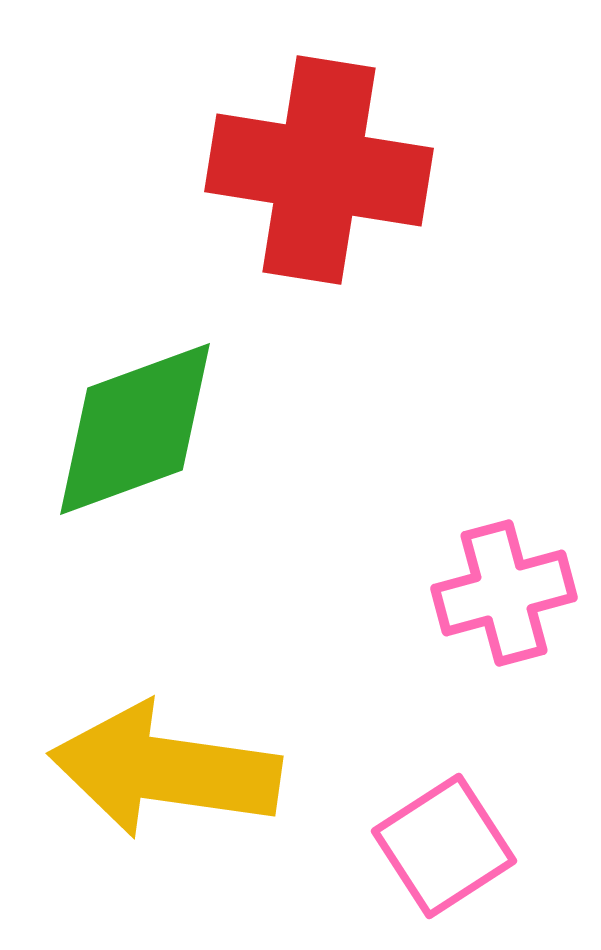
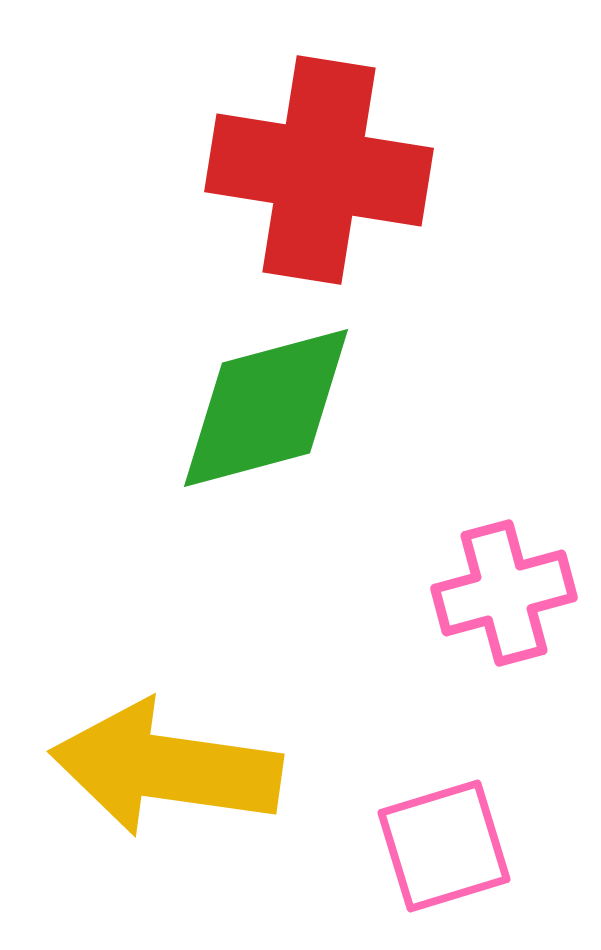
green diamond: moved 131 px right, 21 px up; rotated 5 degrees clockwise
yellow arrow: moved 1 px right, 2 px up
pink square: rotated 16 degrees clockwise
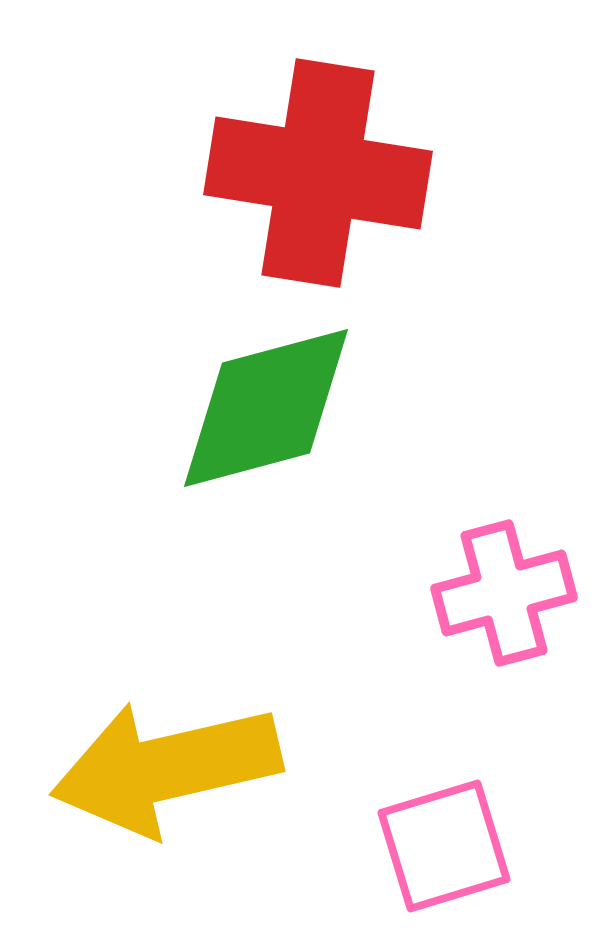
red cross: moved 1 px left, 3 px down
yellow arrow: rotated 21 degrees counterclockwise
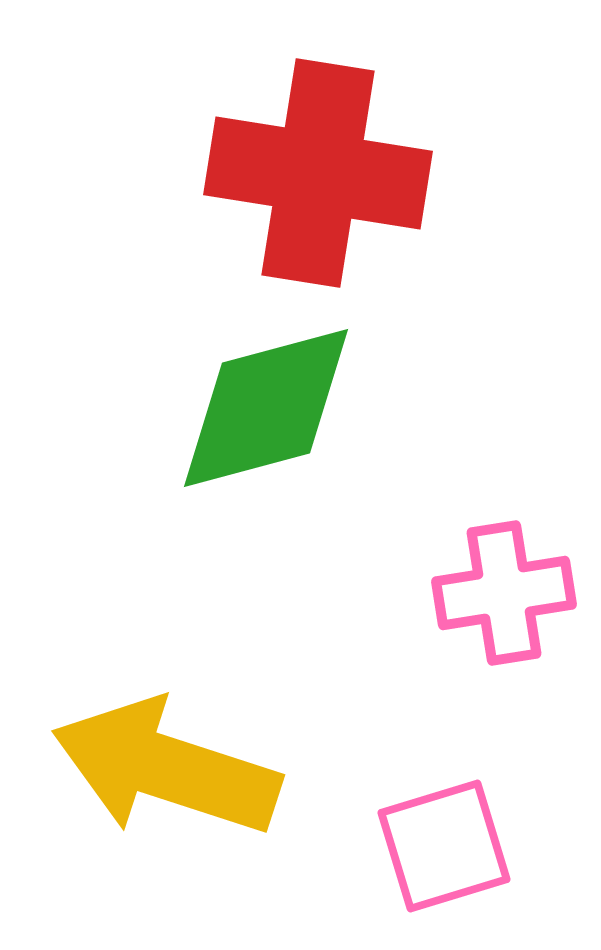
pink cross: rotated 6 degrees clockwise
yellow arrow: rotated 31 degrees clockwise
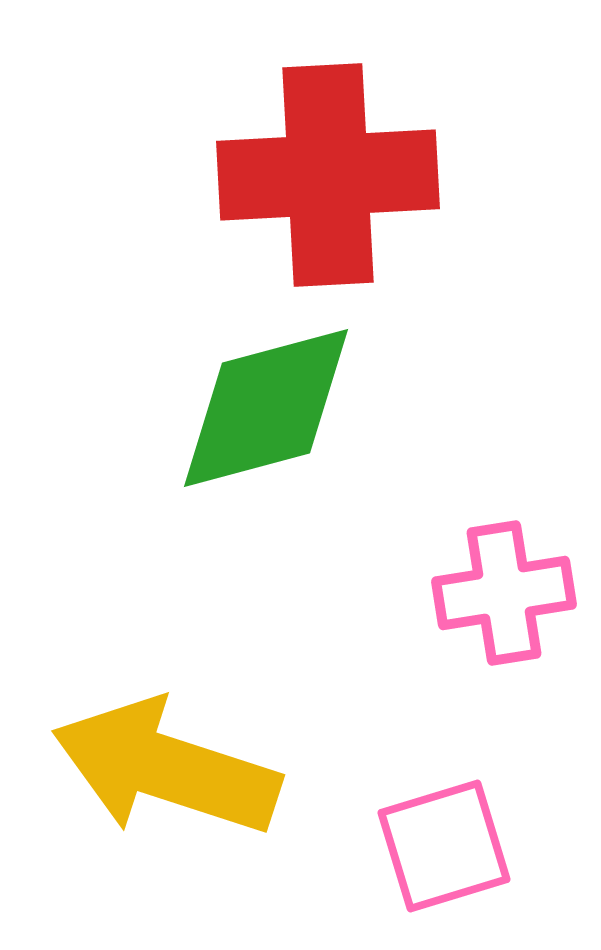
red cross: moved 10 px right, 2 px down; rotated 12 degrees counterclockwise
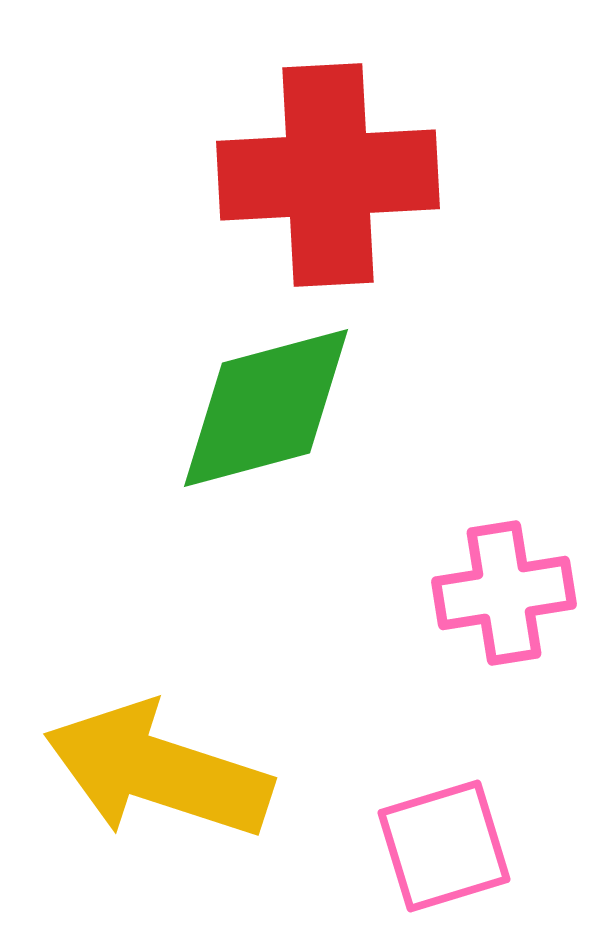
yellow arrow: moved 8 px left, 3 px down
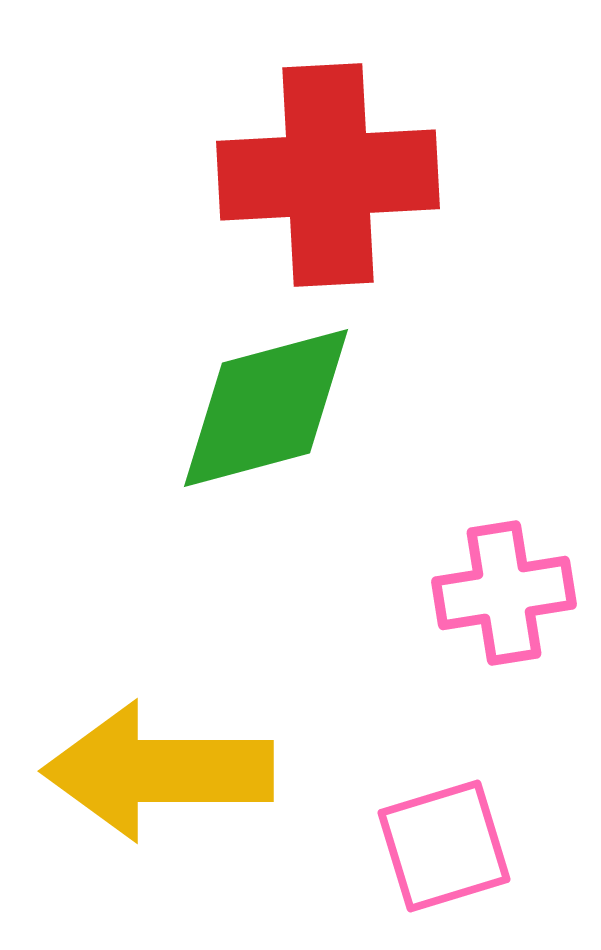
yellow arrow: rotated 18 degrees counterclockwise
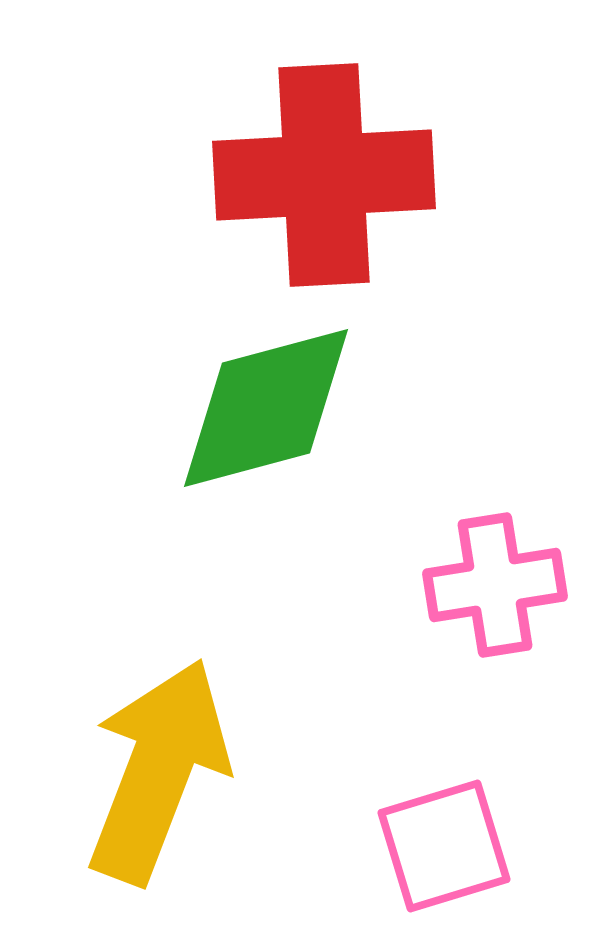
red cross: moved 4 px left
pink cross: moved 9 px left, 8 px up
yellow arrow: rotated 111 degrees clockwise
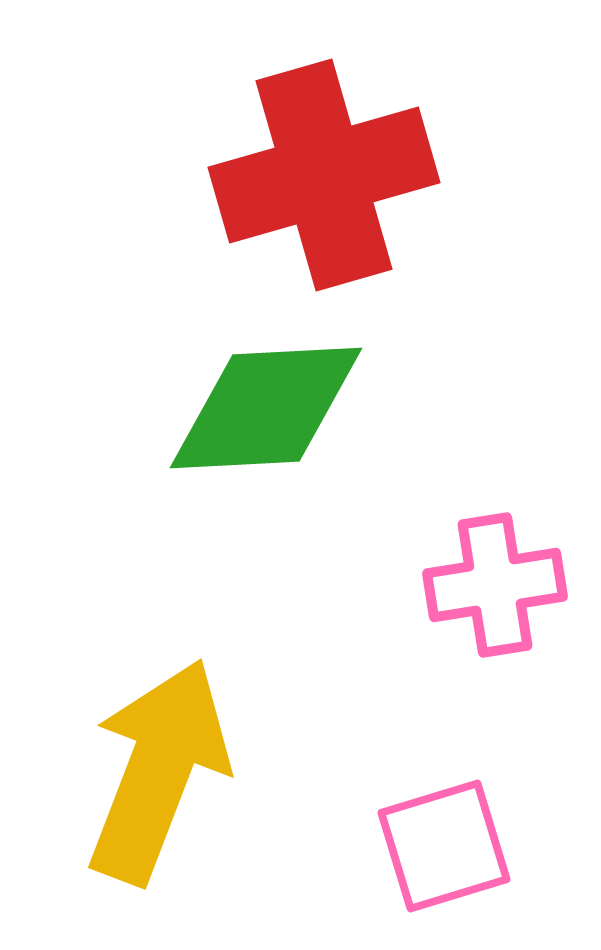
red cross: rotated 13 degrees counterclockwise
green diamond: rotated 12 degrees clockwise
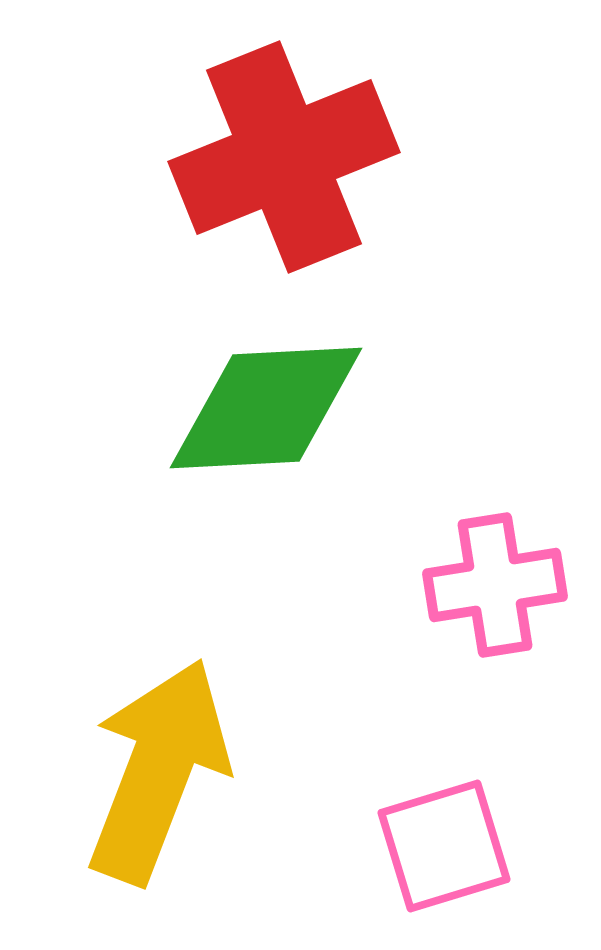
red cross: moved 40 px left, 18 px up; rotated 6 degrees counterclockwise
